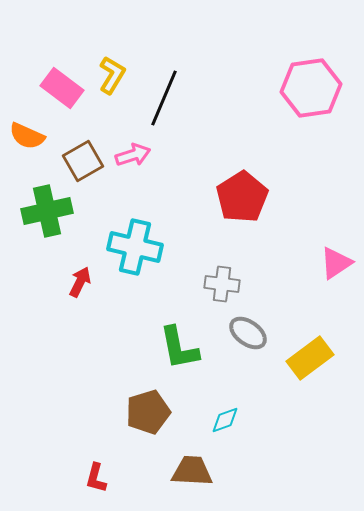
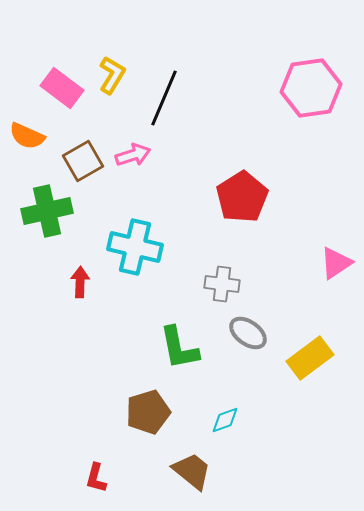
red arrow: rotated 24 degrees counterclockwise
brown trapezoid: rotated 36 degrees clockwise
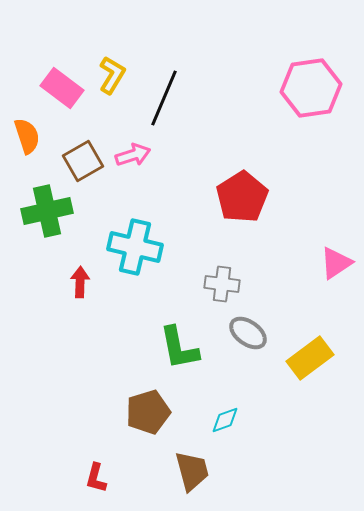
orange semicircle: rotated 132 degrees counterclockwise
brown trapezoid: rotated 36 degrees clockwise
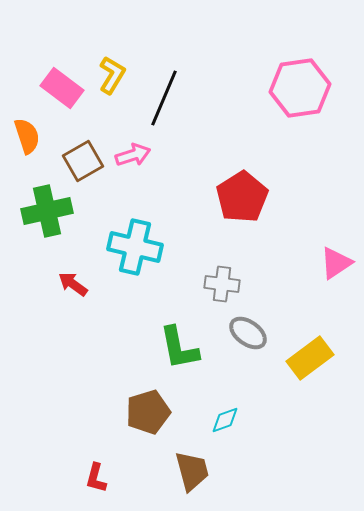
pink hexagon: moved 11 px left
red arrow: moved 7 px left, 2 px down; rotated 56 degrees counterclockwise
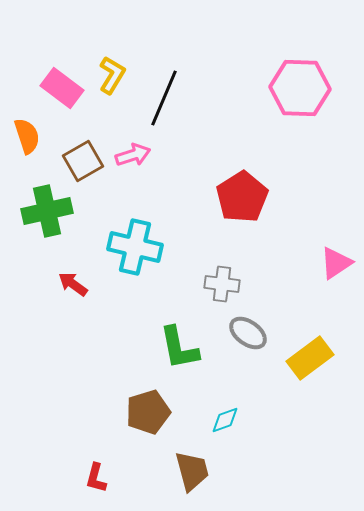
pink hexagon: rotated 10 degrees clockwise
